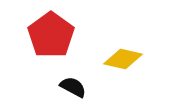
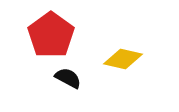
black semicircle: moved 5 px left, 9 px up
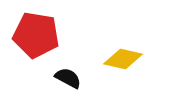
red pentagon: moved 15 px left; rotated 27 degrees counterclockwise
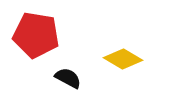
yellow diamond: rotated 18 degrees clockwise
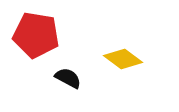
yellow diamond: rotated 6 degrees clockwise
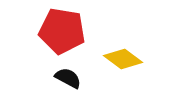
red pentagon: moved 26 px right, 4 px up
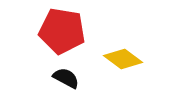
black semicircle: moved 2 px left
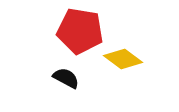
red pentagon: moved 18 px right
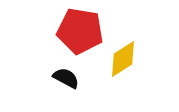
yellow diamond: rotated 69 degrees counterclockwise
